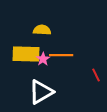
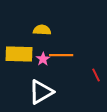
yellow rectangle: moved 7 px left
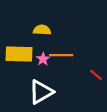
red line: rotated 24 degrees counterclockwise
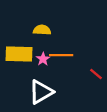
red line: moved 1 px up
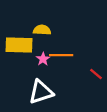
yellow rectangle: moved 9 px up
white triangle: rotated 12 degrees clockwise
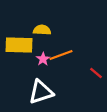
orange line: rotated 20 degrees counterclockwise
red line: moved 1 px up
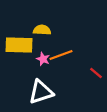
pink star: rotated 16 degrees counterclockwise
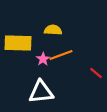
yellow semicircle: moved 11 px right
yellow rectangle: moved 1 px left, 2 px up
pink star: rotated 16 degrees clockwise
white triangle: rotated 12 degrees clockwise
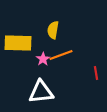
yellow semicircle: rotated 84 degrees counterclockwise
red line: rotated 40 degrees clockwise
